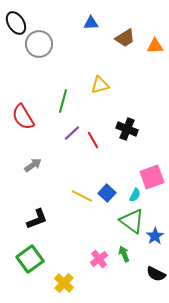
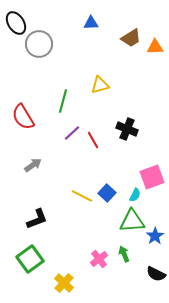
brown trapezoid: moved 6 px right
orange triangle: moved 1 px down
green triangle: rotated 40 degrees counterclockwise
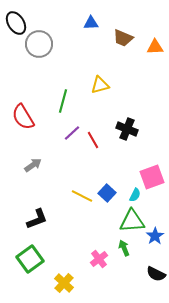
brown trapezoid: moved 8 px left; rotated 55 degrees clockwise
green arrow: moved 6 px up
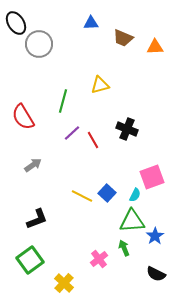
green square: moved 1 px down
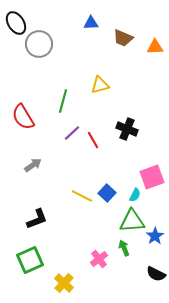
green square: rotated 12 degrees clockwise
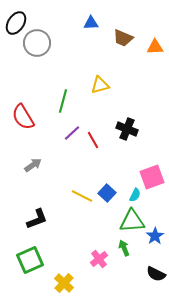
black ellipse: rotated 65 degrees clockwise
gray circle: moved 2 px left, 1 px up
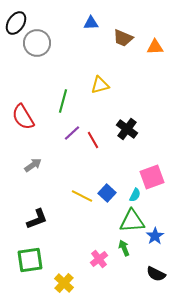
black cross: rotated 15 degrees clockwise
green square: rotated 16 degrees clockwise
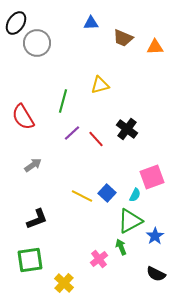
red line: moved 3 px right, 1 px up; rotated 12 degrees counterclockwise
green triangle: moved 2 px left; rotated 24 degrees counterclockwise
green arrow: moved 3 px left, 1 px up
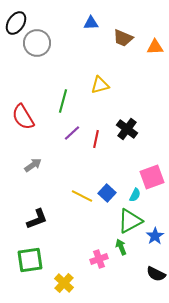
red line: rotated 54 degrees clockwise
pink cross: rotated 18 degrees clockwise
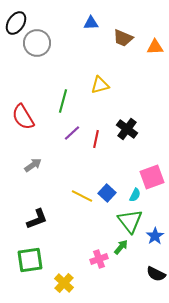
green triangle: rotated 40 degrees counterclockwise
green arrow: rotated 63 degrees clockwise
